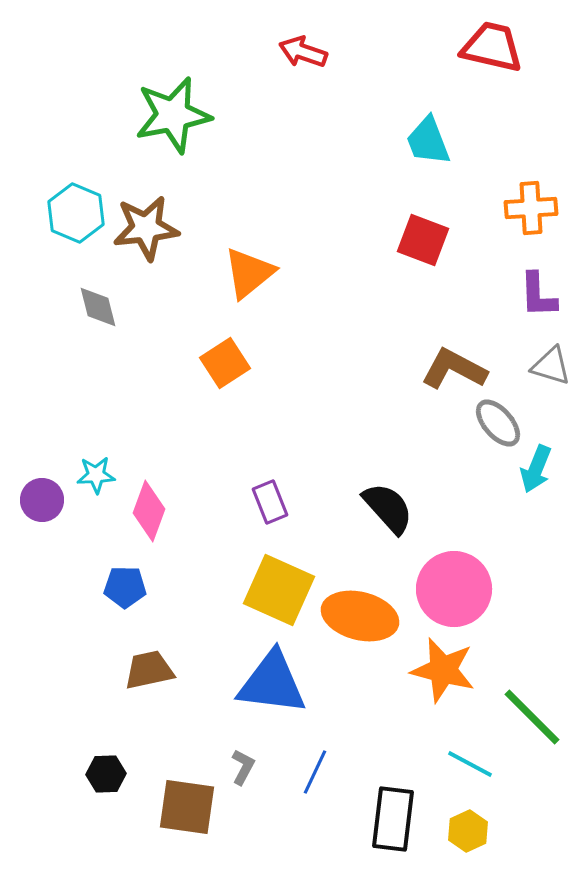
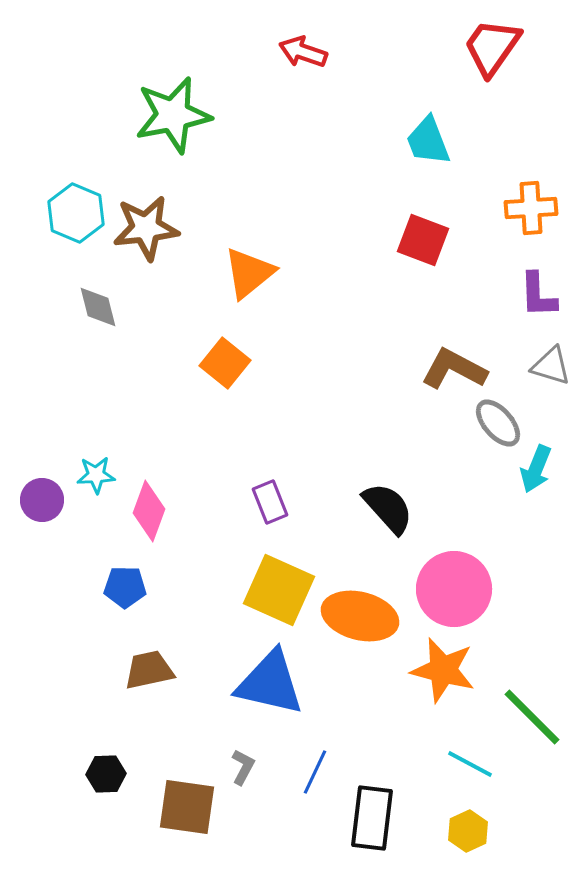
red trapezoid: rotated 68 degrees counterclockwise
orange square: rotated 18 degrees counterclockwise
blue triangle: moved 2 px left; rotated 6 degrees clockwise
black rectangle: moved 21 px left, 1 px up
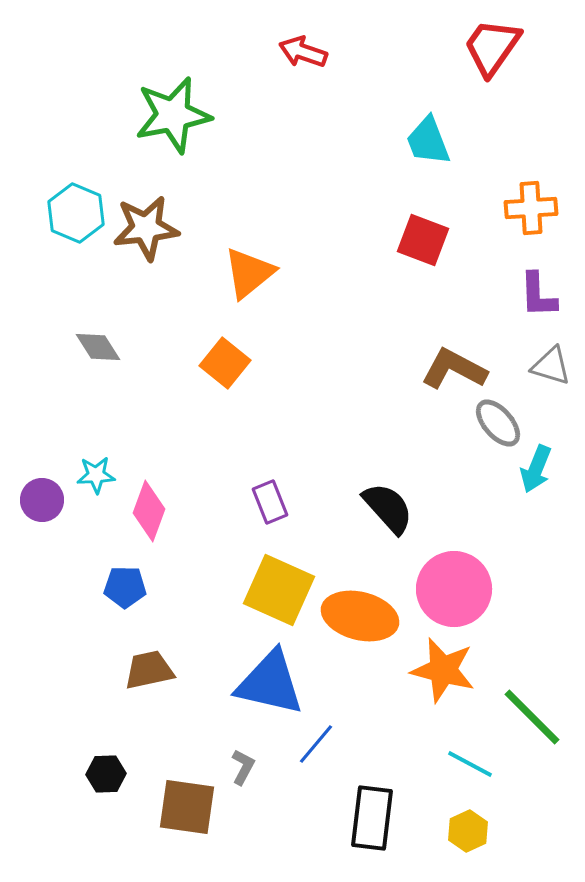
gray diamond: moved 40 px down; rotated 18 degrees counterclockwise
blue line: moved 1 px right, 28 px up; rotated 15 degrees clockwise
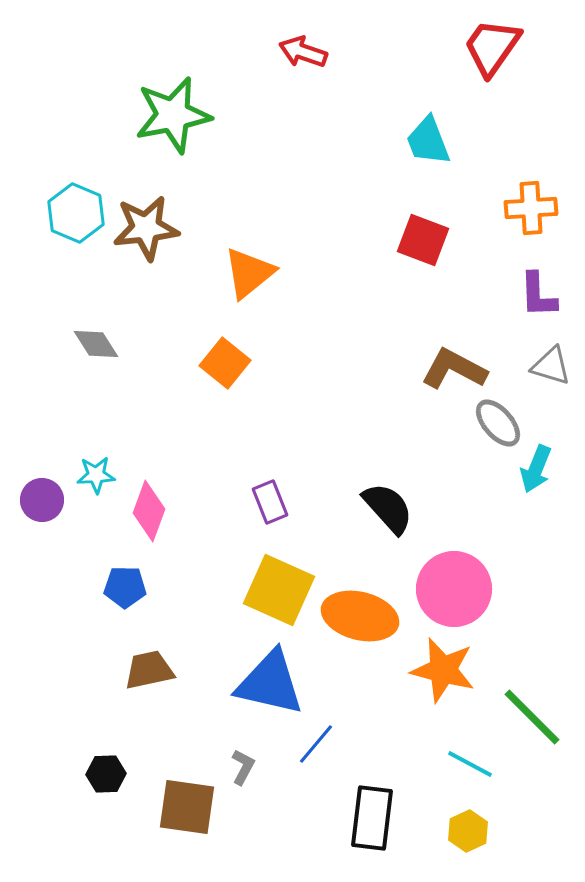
gray diamond: moved 2 px left, 3 px up
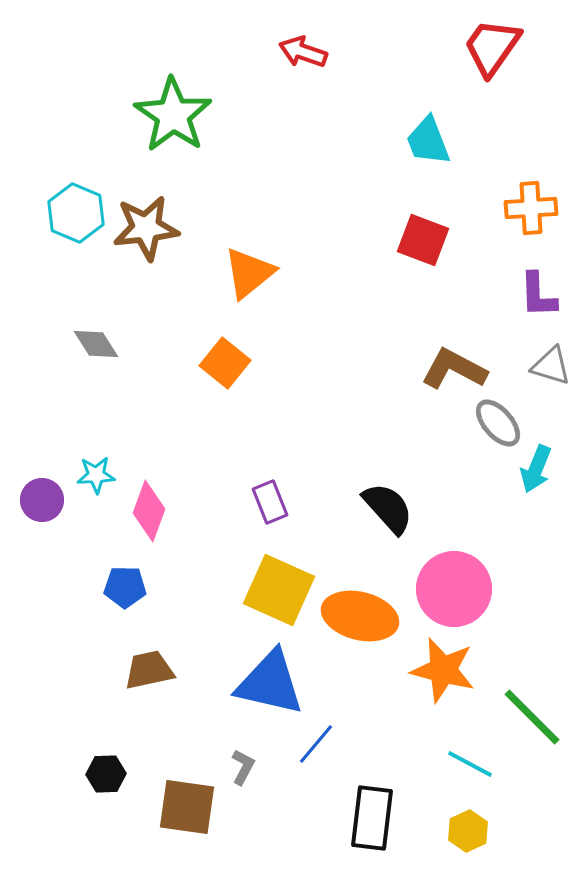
green star: rotated 26 degrees counterclockwise
